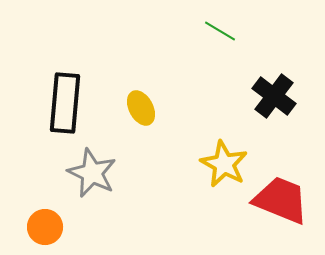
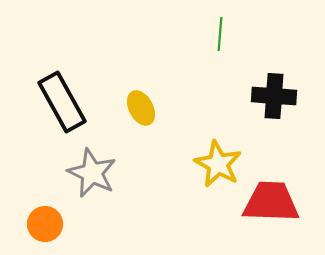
green line: moved 3 px down; rotated 64 degrees clockwise
black cross: rotated 33 degrees counterclockwise
black rectangle: moved 3 px left, 1 px up; rotated 34 degrees counterclockwise
yellow star: moved 6 px left
red trapezoid: moved 10 px left, 2 px down; rotated 20 degrees counterclockwise
orange circle: moved 3 px up
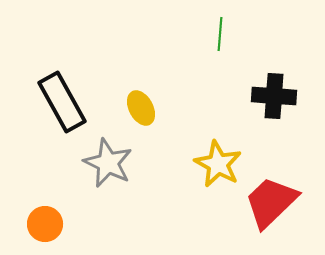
gray star: moved 16 px right, 10 px up
red trapezoid: rotated 46 degrees counterclockwise
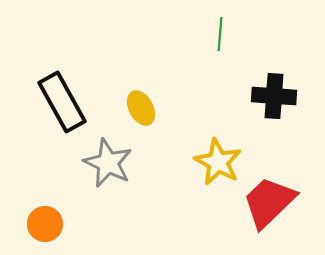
yellow star: moved 2 px up
red trapezoid: moved 2 px left
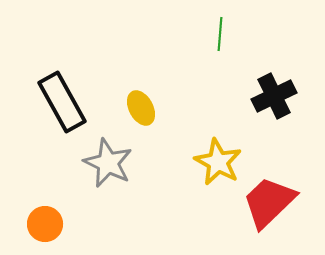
black cross: rotated 30 degrees counterclockwise
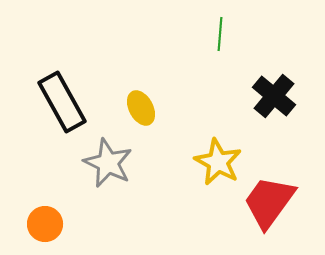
black cross: rotated 24 degrees counterclockwise
red trapezoid: rotated 10 degrees counterclockwise
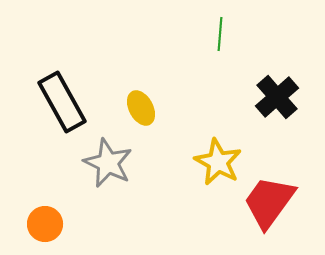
black cross: moved 3 px right, 1 px down; rotated 9 degrees clockwise
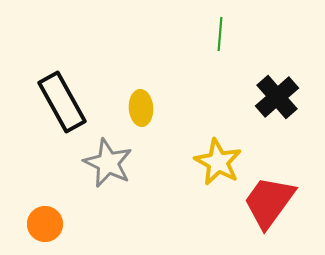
yellow ellipse: rotated 24 degrees clockwise
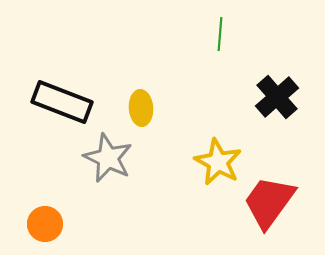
black rectangle: rotated 40 degrees counterclockwise
gray star: moved 5 px up
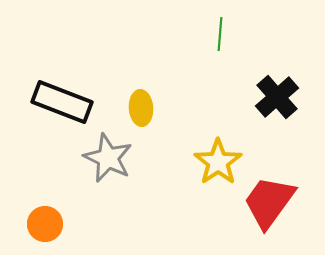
yellow star: rotated 9 degrees clockwise
